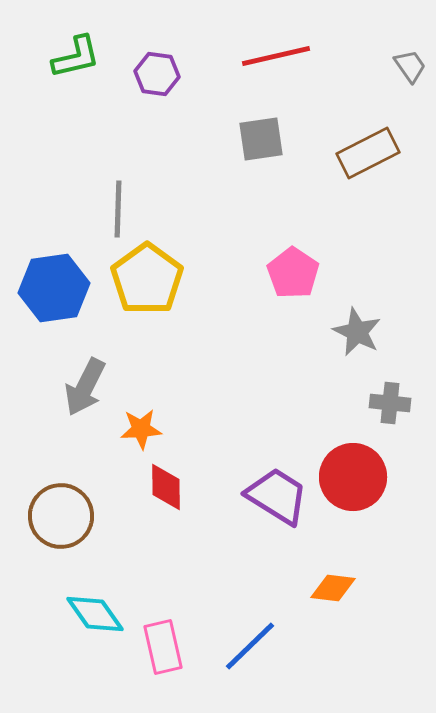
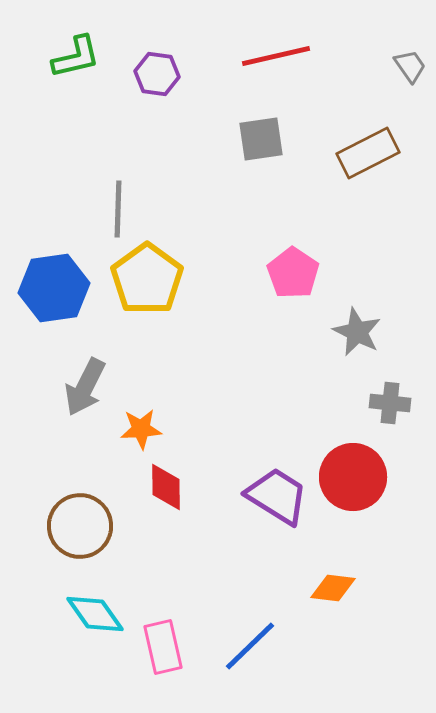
brown circle: moved 19 px right, 10 px down
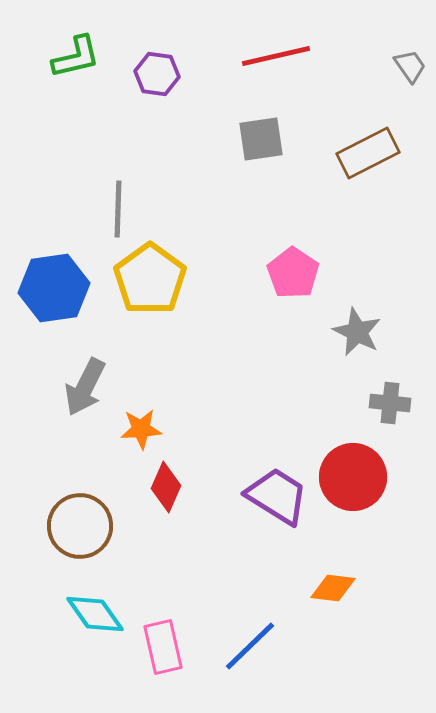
yellow pentagon: moved 3 px right
red diamond: rotated 24 degrees clockwise
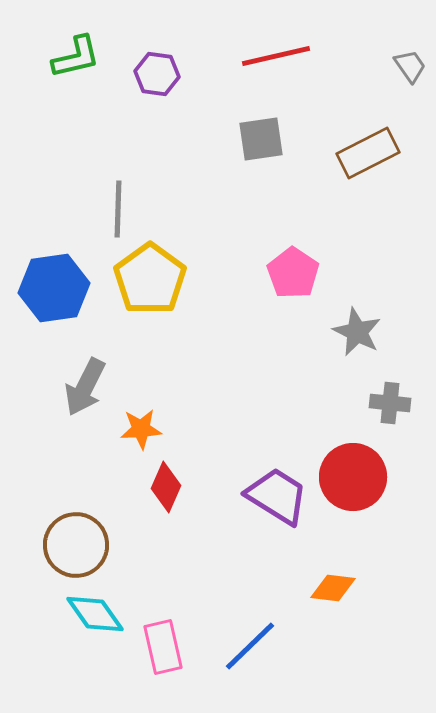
brown circle: moved 4 px left, 19 px down
